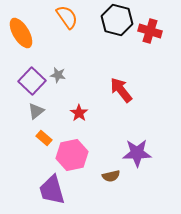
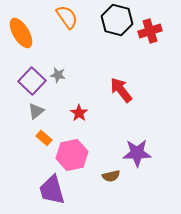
red cross: rotated 35 degrees counterclockwise
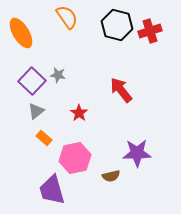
black hexagon: moved 5 px down
pink hexagon: moved 3 px right, 3 px down
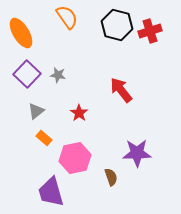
purple square: moved 5 px left, 7 px up
brown semicircle: moved 1 px down; rotated 96 degrees counterclockwise
purple trapezoid: moved 1 px left, 2 px down
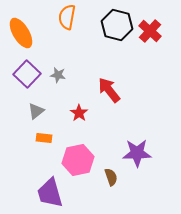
orange semicircle: rotated 135 degrees counterclockwise
red cross: rotated 30 degrees counterclockwise
red arrow: moved 12 px left
orange rectangle: rotated 35 degrees counterclockwise
pink hexagon: moved 3 px right, 2 px down
purple trapezoid: moved 1 px left, 1 px down
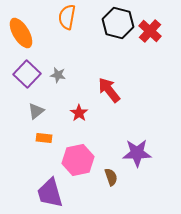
black hexagon: moved 1 px right, 2 px up
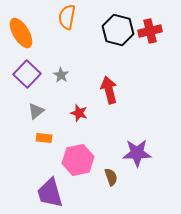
black hexagon: moved 7 px down
red cross: rotated 35 degrees clockwise
gray star: moved 3 px right; rotated 21 degrees clockwise
red arrow: rotated 24 degrees clockwise
red star: rotated 18 degrees counterclockwise
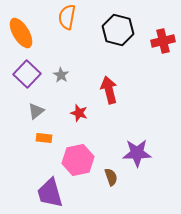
red cross: moved 13 px right, 10 px down
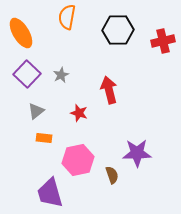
black hexagon: rotated 16 degrees counterclockwise
gray star: rotated 14 degrees clockwise
brown semicircle: moved 1 px right, 2 px up
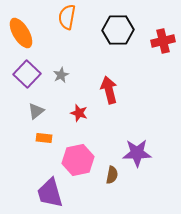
brown semicircle: rotated 30 degrees clockwise
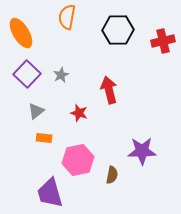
purple star: moved 5 px right, 2 px up
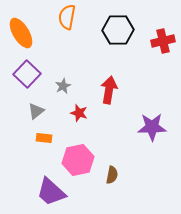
gray star: moved 2 px right, 11 px down
red arrow: rotated 24 degrees clockwise
purple star: moved 10 px right, 24 px up
purple trapezoid: moved 1 px right, 1 px up; rotated 32 degrees counterclockwise
